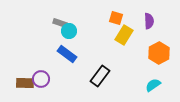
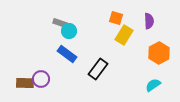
black rectangle: moved 2 px left, 7 px up
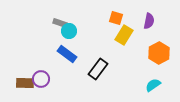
purple semicircle: rotated 14 degrees clockwise
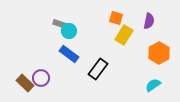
gray rectangle: moved 1 px down
blue rectangle: moved 2 px right
purple circle: moved 1 px up
brown rectangle: rotated 42 degrees clockwise
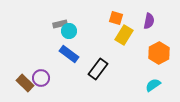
gray rectangle: rotated 32 degrees counterclockwise
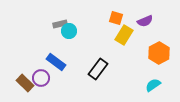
purple semicircle: moved 4 px left; rotated 56 degrees clockwise
blue rectangle: moved 13 px left, 8 px down
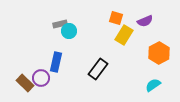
blue rectangle: rotated 66 degrees clockwise
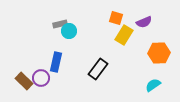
purple semicircle: moved 1 px left, 1 px down
orange hexagon: rotated 25 degrees clockwise
brown rectangle: moved 1 px left, 2 px up
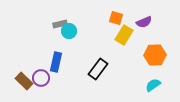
orange hexagon: moved 4 px left, 2 px down
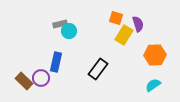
purple semicircle: moved 6 px left, 2 px down; rotated 84 degrees counterclockwise
